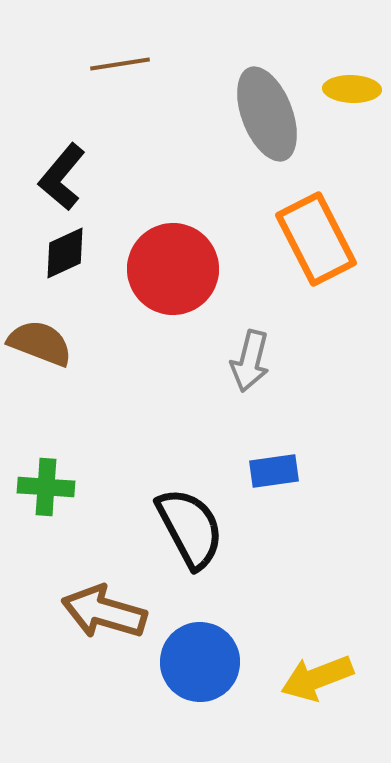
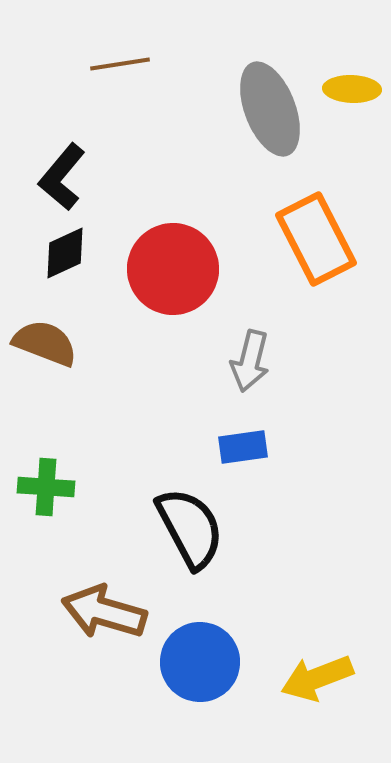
gray ellipse: moved 3 px right, 5 px up
brown semicircle: moved 5 px right
blue rectangle: moved 31 px left, 24 px up
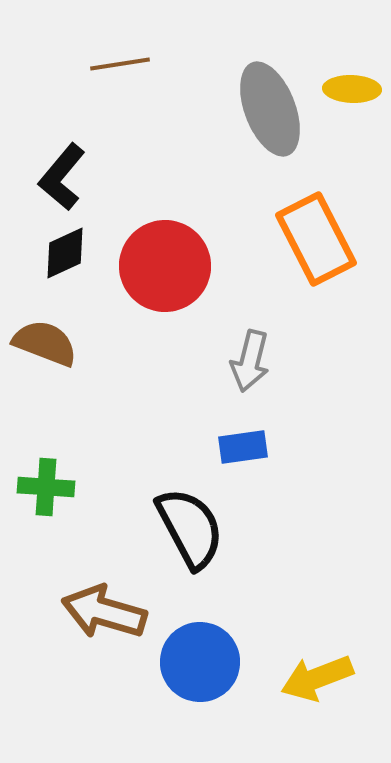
red circle: moved 8 px left, 3 px up
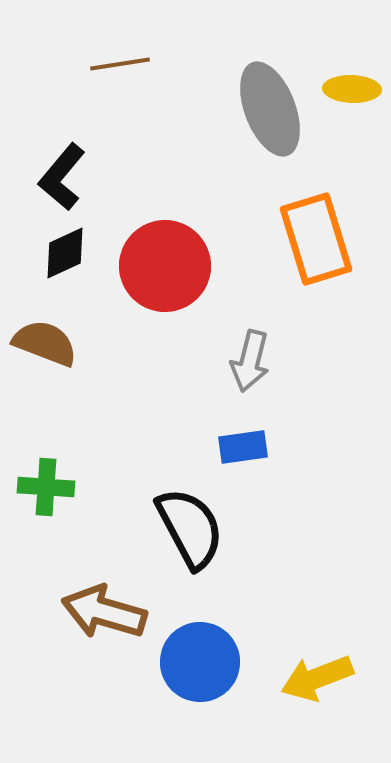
orange rectangle: rotated 10 degrees clockwise
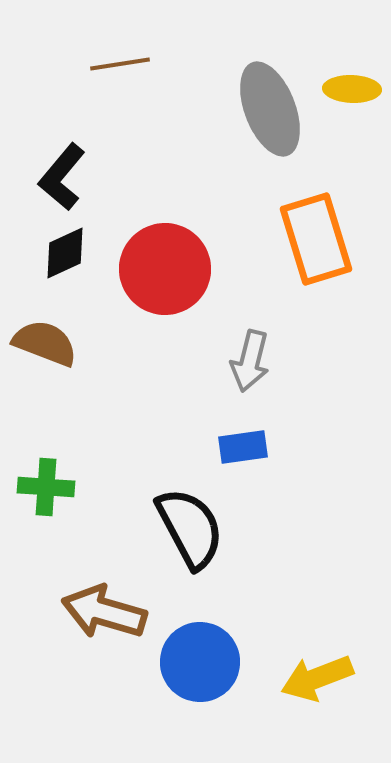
red circle: moved 3 px down
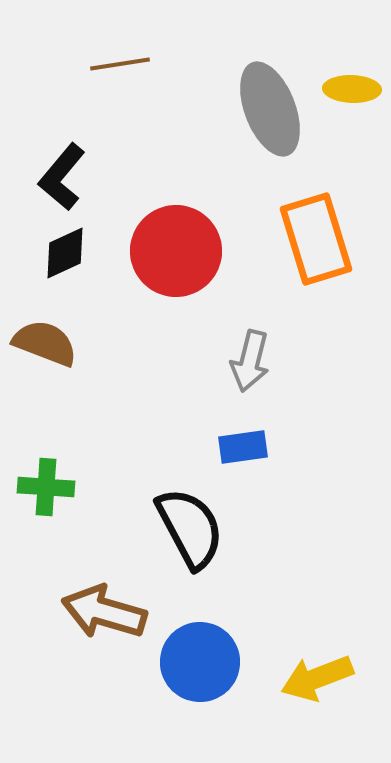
red circle: moved 11 px right, 18 px up
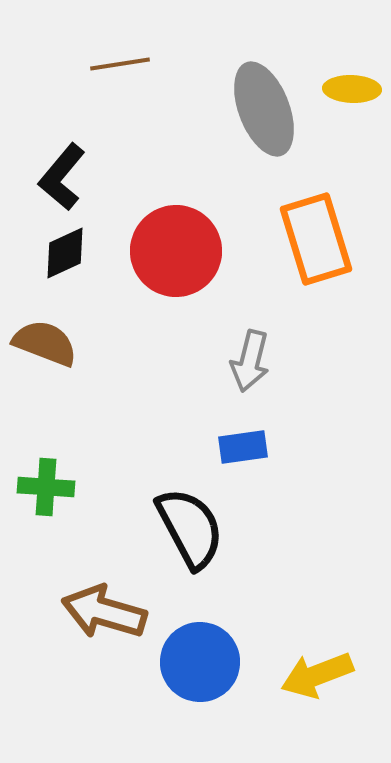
gray ellipse: moved 6 px left
yellow arrow: moved 3 px up
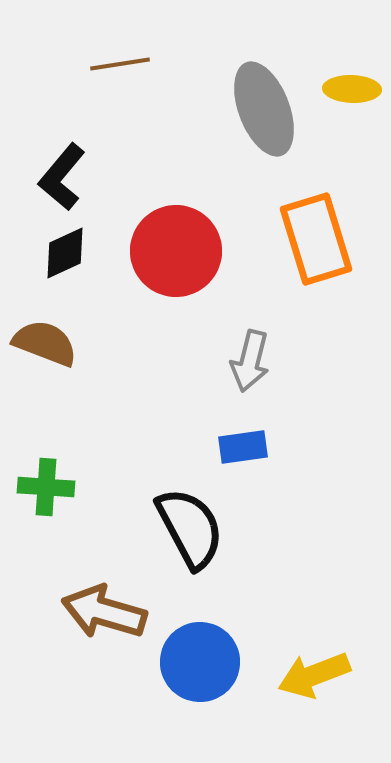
yellow arrow: moved 3 px left
